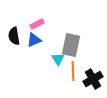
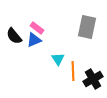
pink rectangle: moved 4 px down; rotated 64 degrees clockwise
black semicircle: rotated 30 degrees counterclockwise
gray rectangle: moved 16 px right, 18 px up
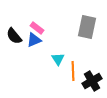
black cross: moved 1 px left, 2 px down
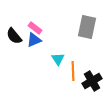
pink rectangle: moved 2 px left
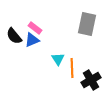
gray rectangle: moved 3 px up
blue triangle: moved 2 px left
orange line: moved 1 px left, 3 px up
black cross: moved 1 px left, 1 px up
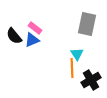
cyan triangle: moved 19 px right, 5 px up
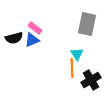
black semicircle: moved 2 px down; rotated 66 degrees counterclockwise
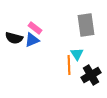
gray rectangle: moved 1 px left, 1 px down; rotated 20 degrees counterclockwise
black semicircle: rotated 30 degrees clockwise
orange line: moved 3 px left, 3 px up
black cross: moved 5 px up
